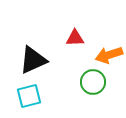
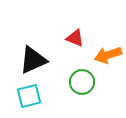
red triangle: rotated 24 degrees clockwise
orange arrow: moved 1 px left
green circle: moved 11 px left
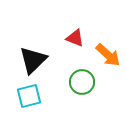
orange arrow: rotated 120 degrees counterclockwise
black triangle: rotated 20 degrees counterclockwise
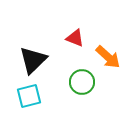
orange arrow: moved 2 px down
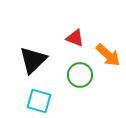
orange arrow: moved 2 px up
green circle: moved 2 px left, 7 px up
cyan square: moved 10 px right, 5 px down; rotated 30 degrees clockwise
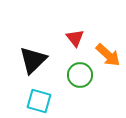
red triangle: rotated 30 degrees clockwise
